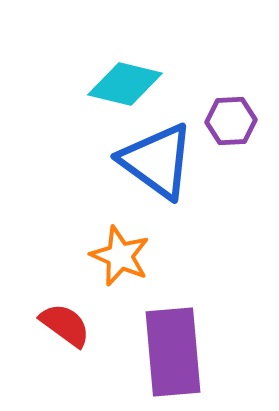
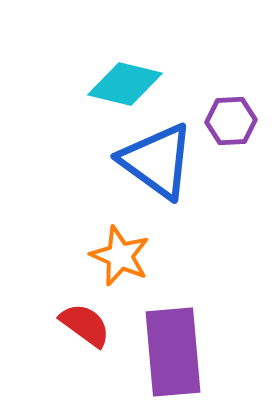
red semicircle: moved 20 px right
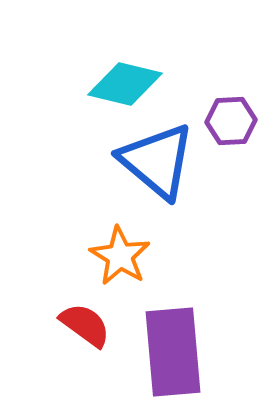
blue triangle: rotated 4 degrees clockwise
orange star: rotated 8 degrees clockwise
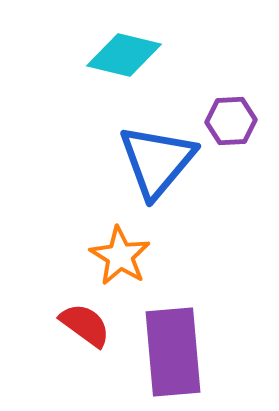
cyan diamond: moved 1 px left, 29 px up
blue triangle: rotated 30 degrees clockwise
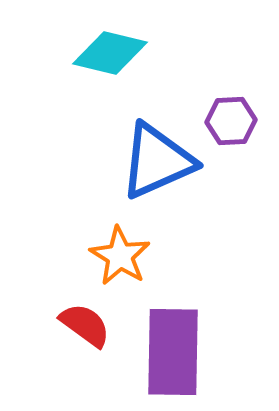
cyan diamond: moved 14 px left, 2 px up
blue triangle: rotated 26 degrees clockwise
purple rectangle: rotated 6 degrees clockwise
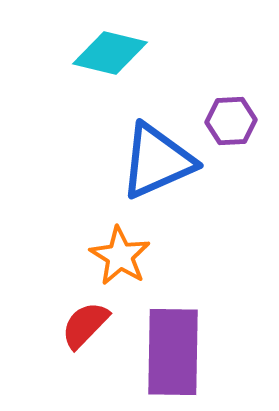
red semicircle: rotated 82 degrees counterclockwise
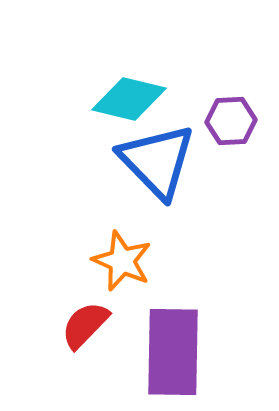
cyan diamond: moved 19 px right, 46 px down
blue triangle: rotated 50 degrees counterclockwise
orange star: moved 2 px right, 5 px down; rotated 8 degrees counterclockwise
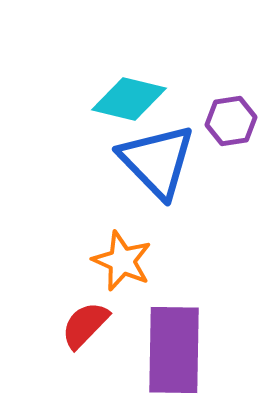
purple hexagon: rotated 6 degrees counterclockwise
purple rectangle: moved 1 px right, 2 px up
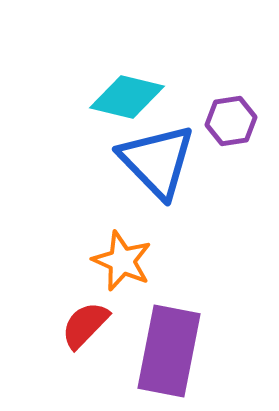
cyan diamond: moved 2 px left, 2 px up
purple rectangle: moved 5 px left, 1 px down; rotated 10 degrees clockwise
